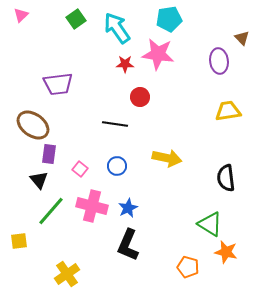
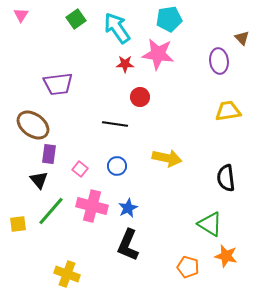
pink triangle: rotated 14 degrees counterclockwise
yellow square: moved 1 px left, 17 px up
orange star: moved 4 px down
yellow cross: rotated 35 degrees counterclockwise
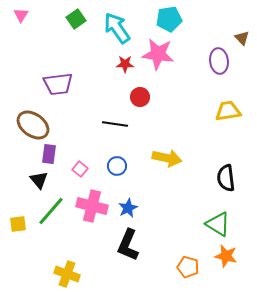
green triangle: moved 8 px right
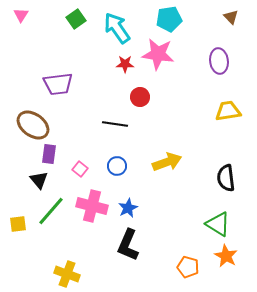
brown triangle: moved 11 px left, 21 px up
yellow arrow: moved 4 px down; rotated 32 degrees counterclockwise
orange star: rotated 15 degrees clockwise
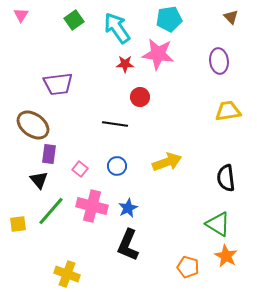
green square: moved 2 px left, 1 px down
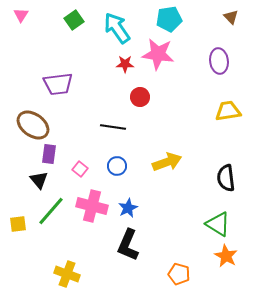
black line: moved 2 px left, 3 px down
orange pentagon: moved 9 px left, 7 px down
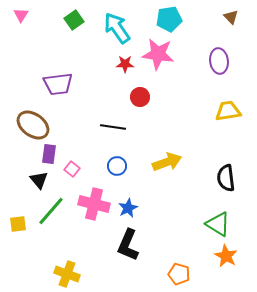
pink square: moved 8 px left
pink cross: moved 2 px right, 2 px up
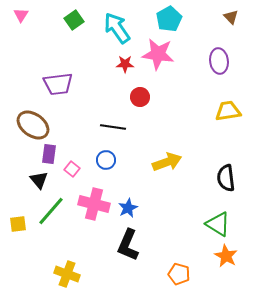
cyan pentagon: rotated 20 degrees counterclockwise
blue circle: moved 11 px left, 6 px up
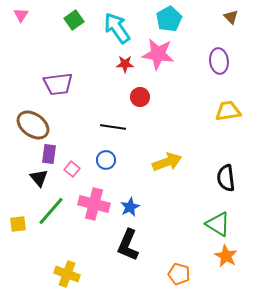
black triangle: moved 2 px up
blue star: moved 2 px right, 1 px up
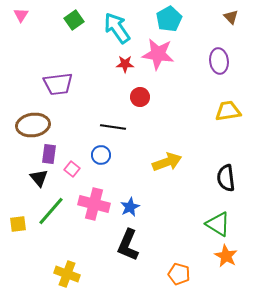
brown ellipse: rotated 44 degrees counterclockwise
blue circle: moved 5 px left, 5 px up
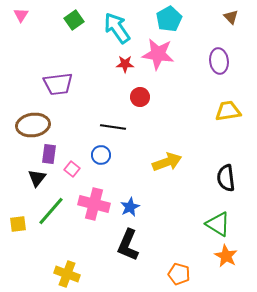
black triangle: moved 2 px left; rotated 18 degrees clockwise
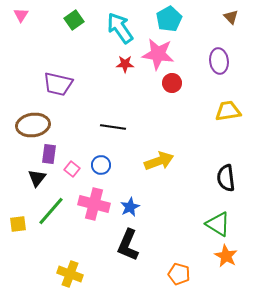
cyan arrow: moved 3 px right
purple trapezoid: rotated 20 degrees clockwise
red circle: moved 32 px right, 14 px up
blue circle: moved 10 px down
yellow arrow: moved 8 px left, 1 px up
yellow cross: moved 3 px right
